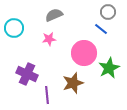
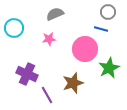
gray semicircle: moved 1 px right, 1 px up
blue line: rotated 24 degrees counterclockwise
pink circle: moved 1 px right, 4 px up
purple line: rotated 24 degrees counterclockwise
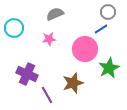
blue line: rotated 48 degrees counterclockwise
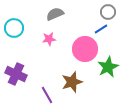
green star: moved 1 px left, 1 px up
purple cross: moved 11 px left
brown star: moved 1 px left, 1 px up
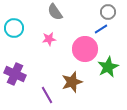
gray semicircle: moved 2 px up; rotated 102 degrees counterclockwise
purple cross: moved 1 px left
